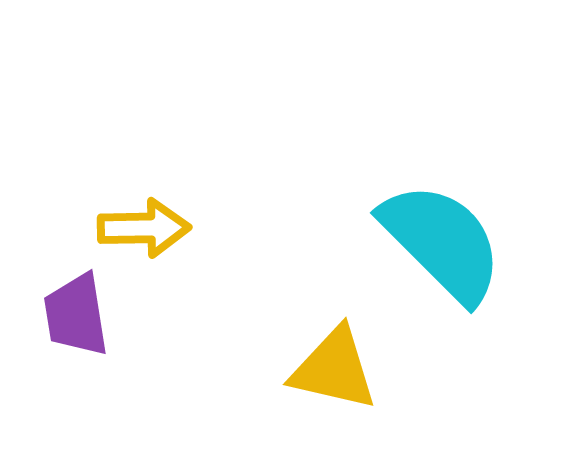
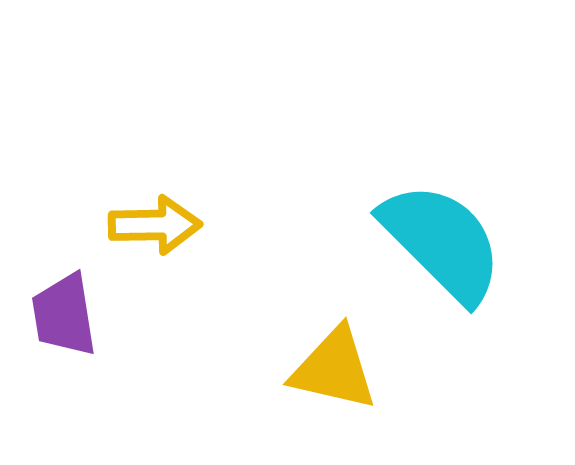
yellow arrow: moved 11 px right, 3 px up
purple trapezoid: moved 12 px left
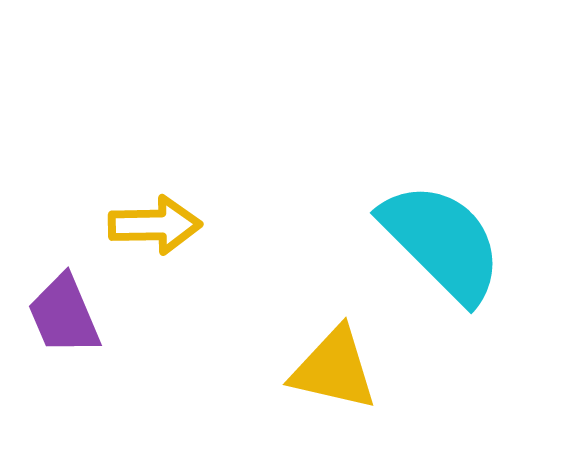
purple trapezoid: rotated 14 degrees counterclockwise
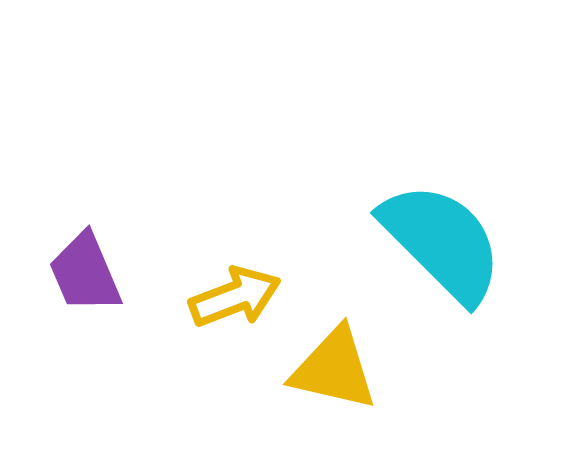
yellow arrow: moved 80 px right, 72 px down; rotated 20 degrees counterclockwise
purple trapezoid: moved 21 px right, 42 px up
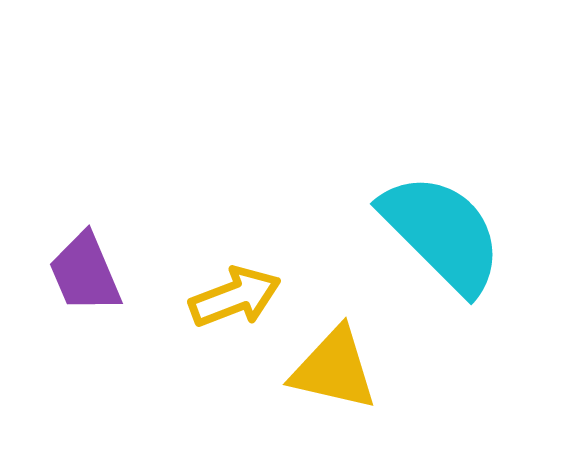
cyan semicircle: moved 9 px up
